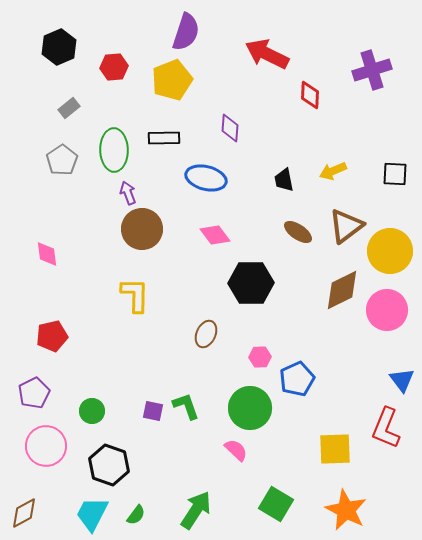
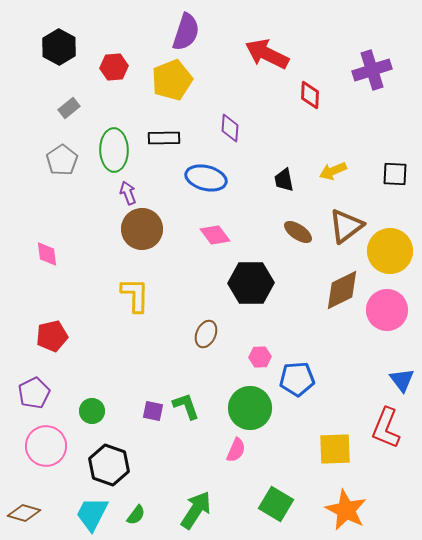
black hexagon at (59, 47): rotated 8 degrees counterclockwise
blue pentagon at (297, 379): rotated 20 degrees clockwise
pink semicircle at (236, 450): rotated 70 degrees clockwise
brown diamond at (24, 513): rotated 44 degrees clockwise
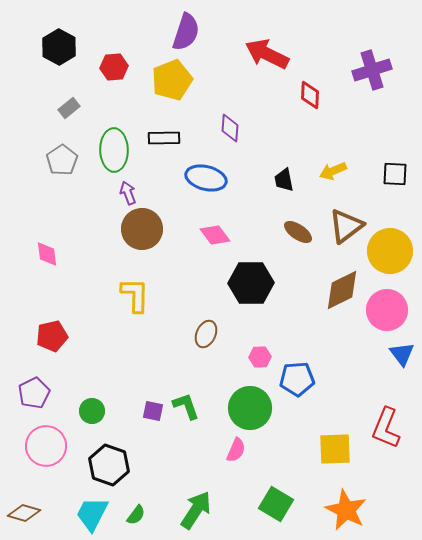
blue triangle at (402, 380): moved 26 px up
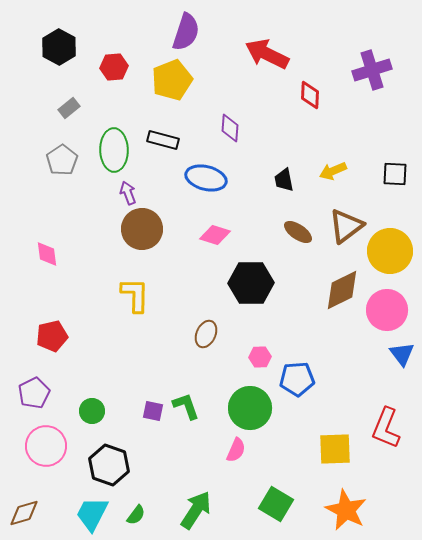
black rectangle at (164, 138): moved 1 px left, 2 px down; rotated 16 degrees clockwise
pink diamond at (215, 235): rotated 36 degrees counterclockwise
brown diamond at (24, 513): rotated 32 degrees counterclockwise
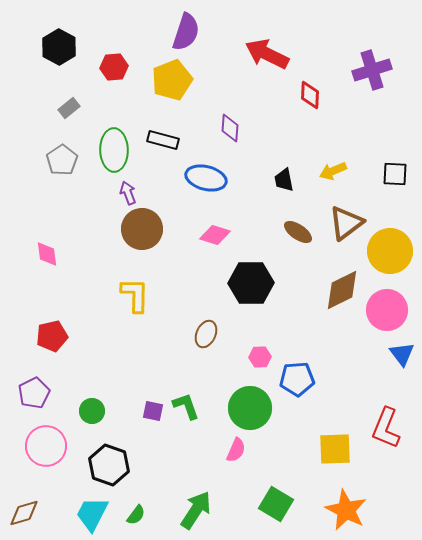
brown triangle at (346, 226): moved 3 px up
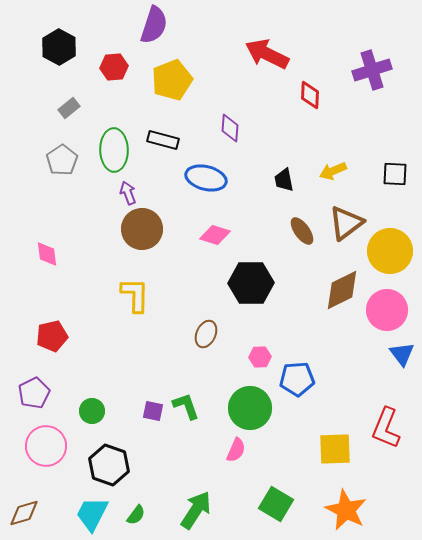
purple semicircle at (186, 32): moved 32 px left, 7 px up
brown ellipse at (298, 232): moved 4 px right, 1 px up; rotated 20 degrees clockwise
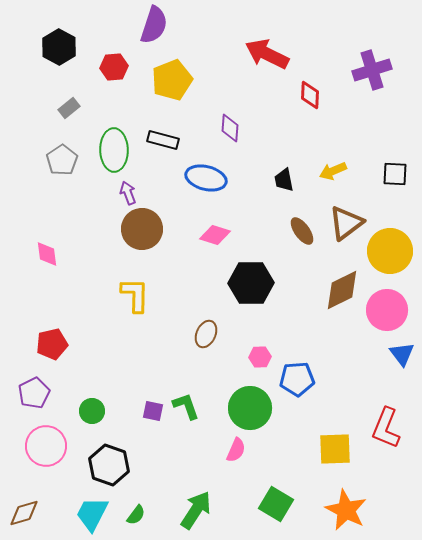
red pentagon at (52, 336): moved 8 px down
